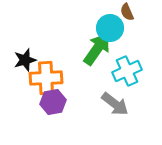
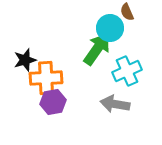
gray arrow: rotated 152 degrees clockwise
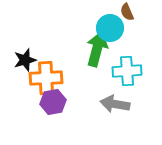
green arrow: rotated 20 degrees counterclockwise
cyan cross: rotated 20 degrees clockwise
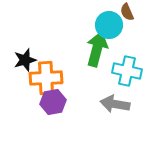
cyan circle: moved 1 px left, 3 px up
cyan cross: rotated 16 degrees clockwise
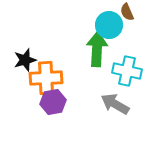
green arrow: rotated 12 degrees counterclockwise
gray arrow: rotated 20 degrees clockwise
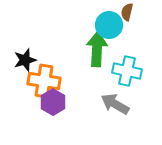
brown semicircle: rotated 36 degrees clockwise
orange cross: moved 2 px left, 3 px down; rotated 12 degrees clockwise
purple hexagon: rotated 20 degrees counterclockwise
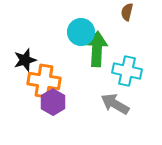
cyan circle: moved 28 px left, 7 px down
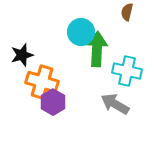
black star: moved 3 px left, 5 px up
orange cross: moved 2 px left, 1 px down; rotated 8 degrees clockwise
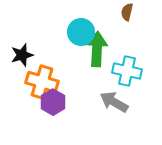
gray arrow: moved 1 px left, 2 px up
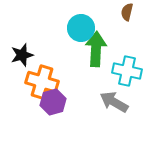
cyan circle: moved 4 px up
green arrow: moved 1 px left
purple hexagon: rotated 15 degrees clockwise
